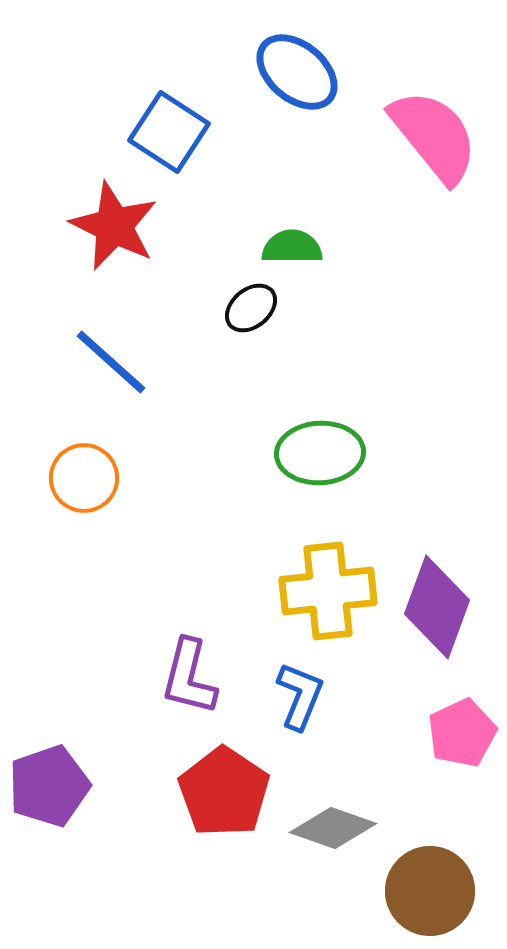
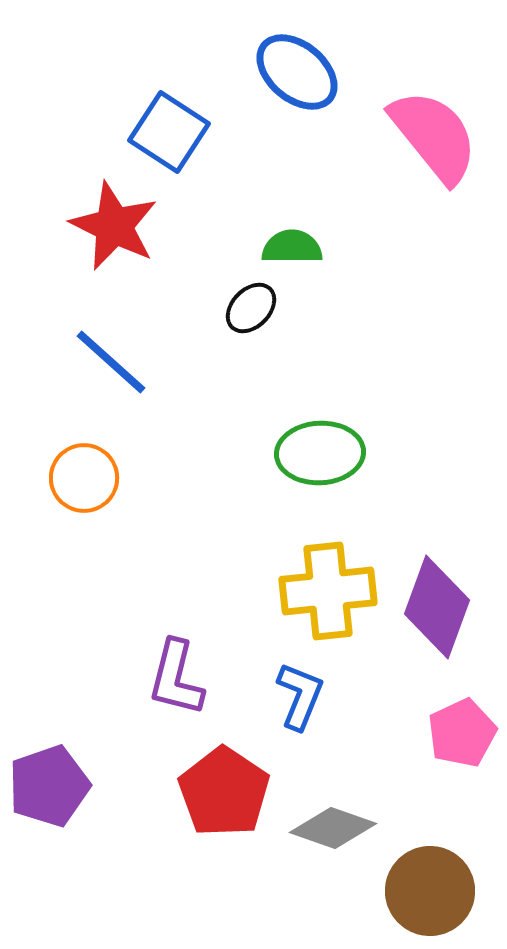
black ellipse: rotated 6 degrees counterclockwise
purple L-shape: moved 13 px left, 1 px down
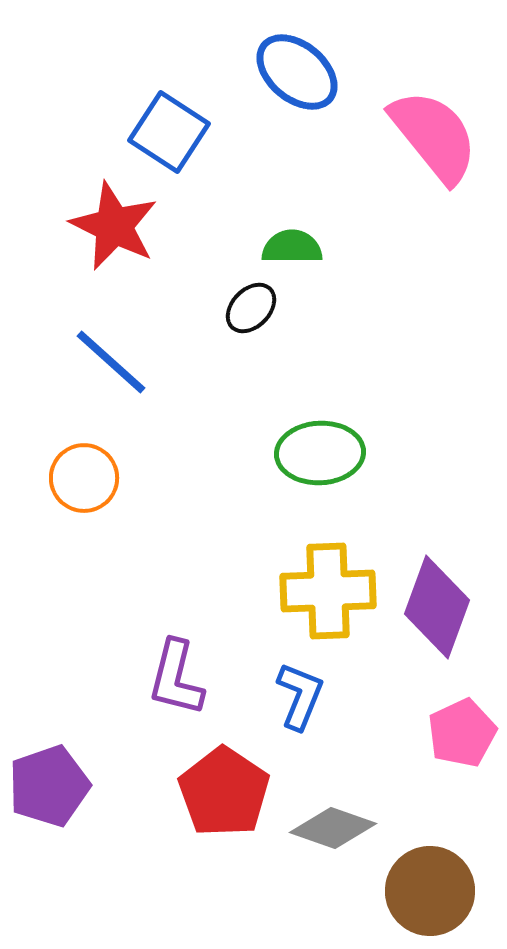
yellow cross: rotated 4 degrees clockwise
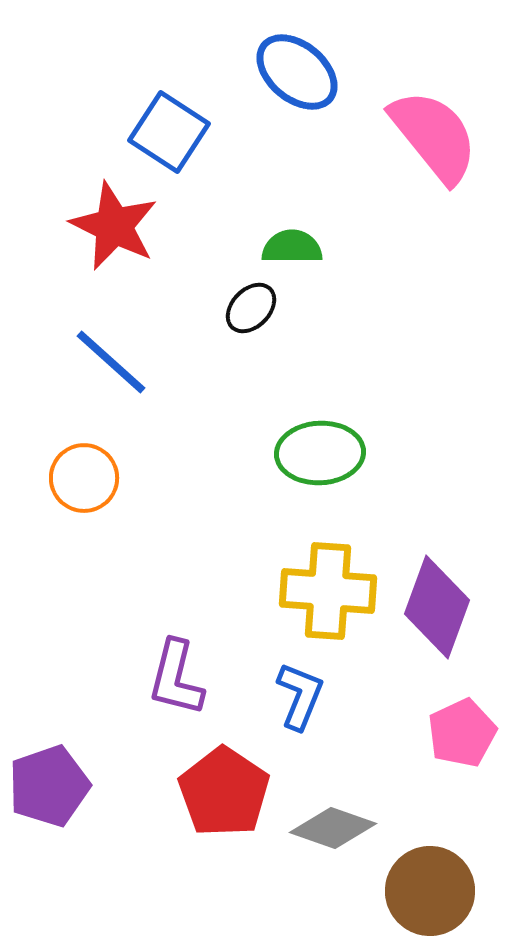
yellow cross: rotated 6 degrees clockwise
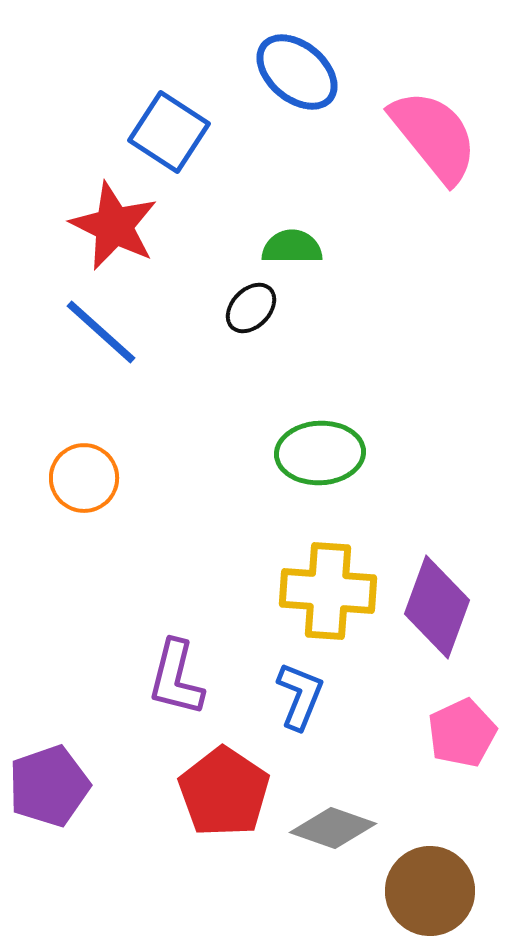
blue line: moved 10 px left, 30 px up
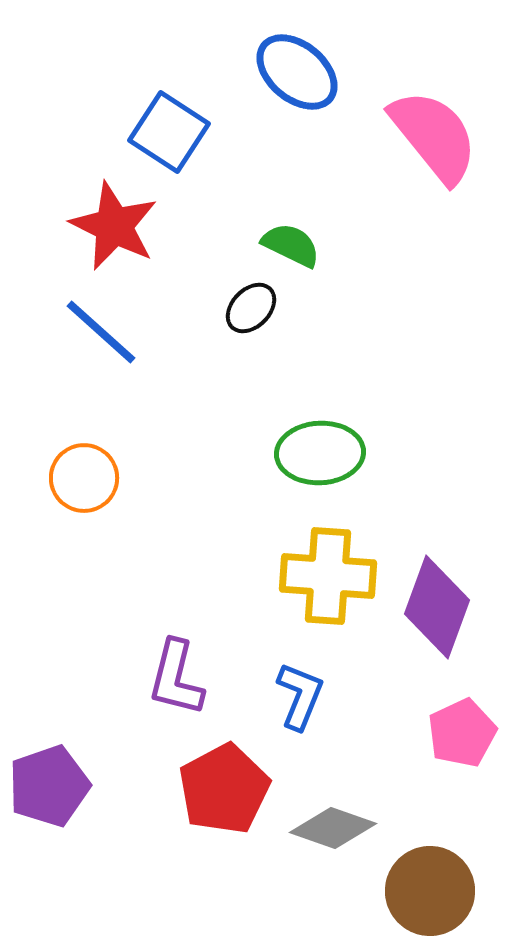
green semicircle: moved 1 px left, 2 px up; rotated 26 degrees clockwise
yellow cross: moved 15 px up
red pentagon: moved 3 px up; rotated 10 degrees clockwise
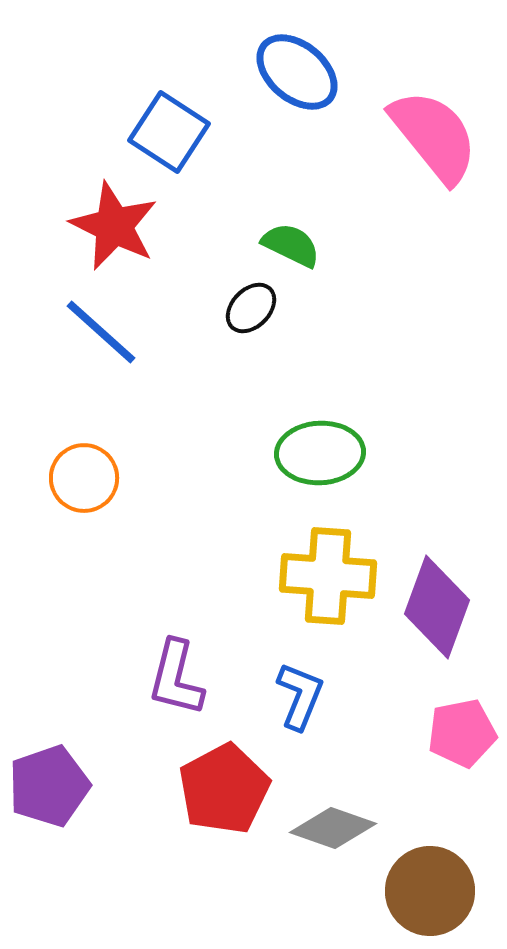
pink pentagon: rotated 14 degrees clockwise
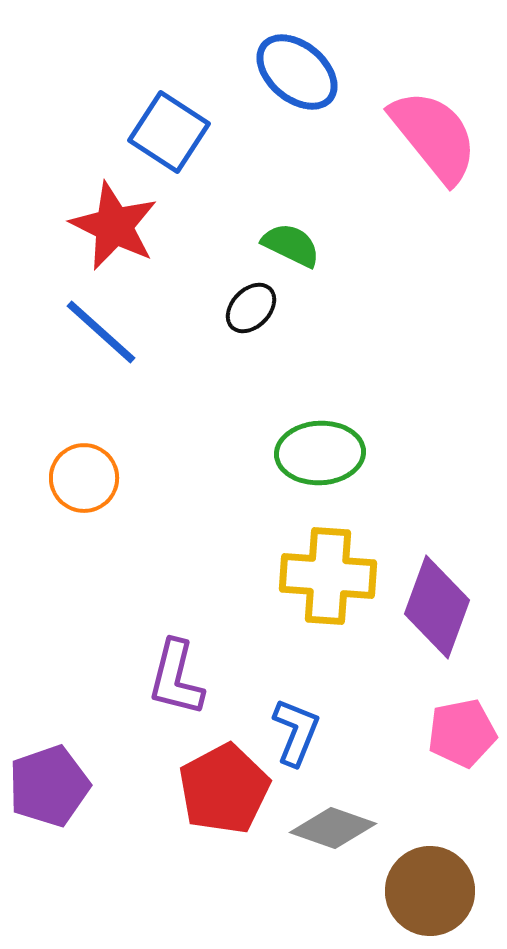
blue L-shape: moved 4 px left, 36 px down
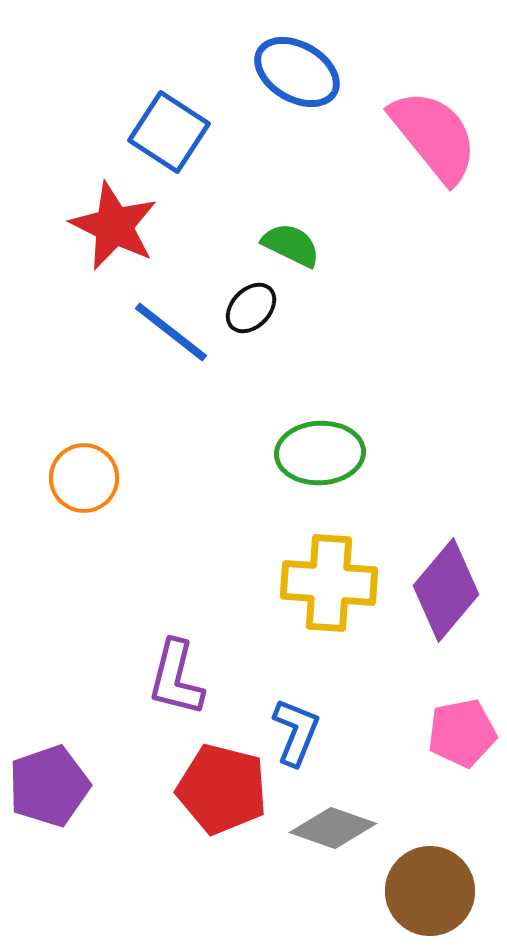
blue ellipse: rotated 10 degrees counterclockwise
blue line: moved 70 px right; rotated 4 degrees counterclockwise
yellow cross: moved 1 px right, 7 px down
purple diamond: moved 9 px right, 17 px up; rotated 20 degrees clockwise
red pentagon: moved 2 px left; rotated 30 degrees counterclockwise
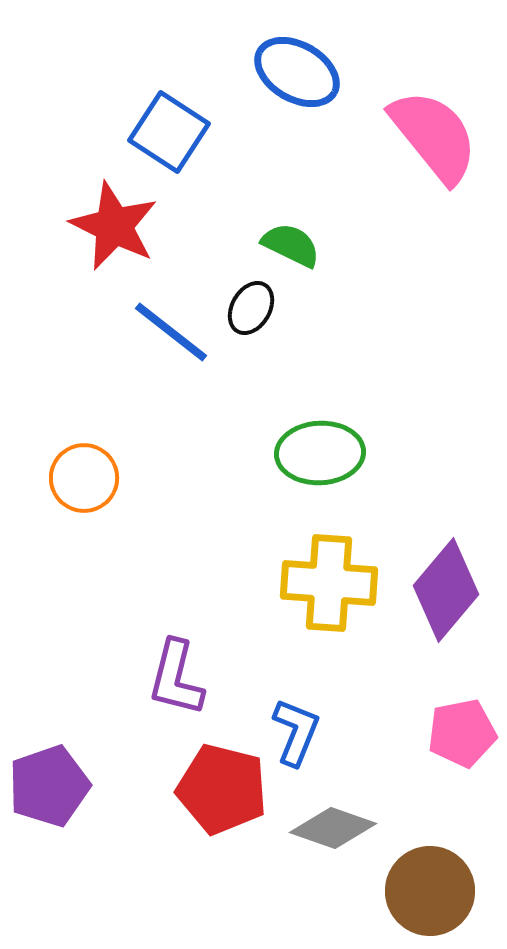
black ellipse: rotated 14 degrees counterclockwise
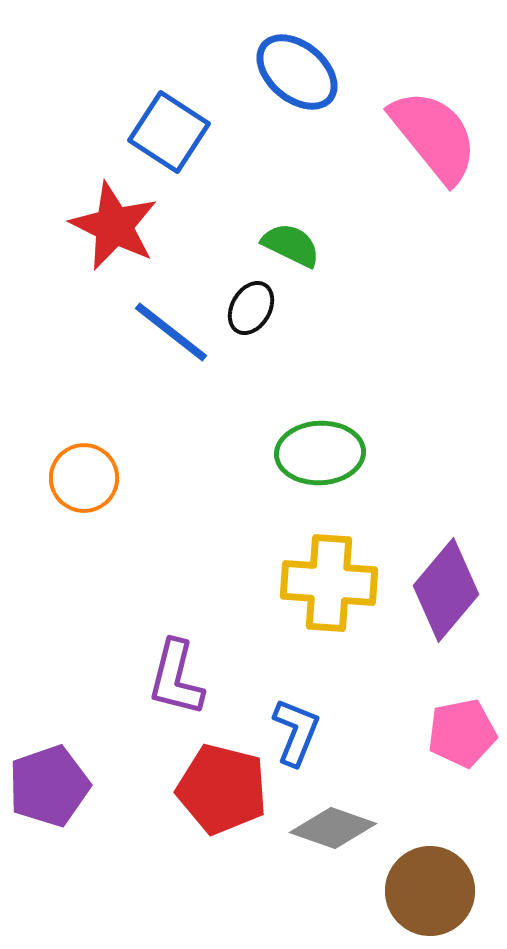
blue ellipse: rotated 10 degrees clockwise
